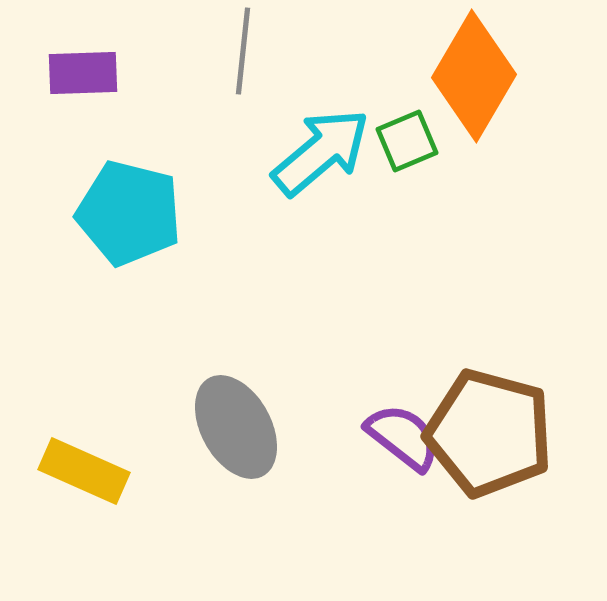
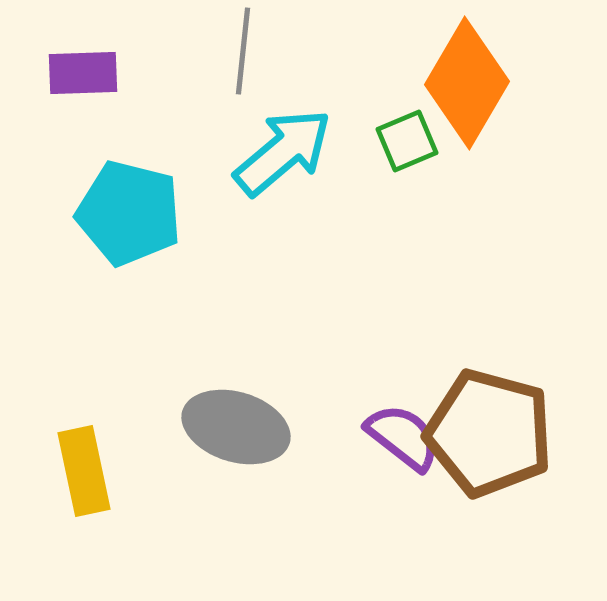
orange diamond: moved 7 px left, 7 px down
cyan arrow: moved 38 px left
gray ellipse: rotated 44 degrees counterclockwise
yellow rectangle: rotated 54 degrees clockwise
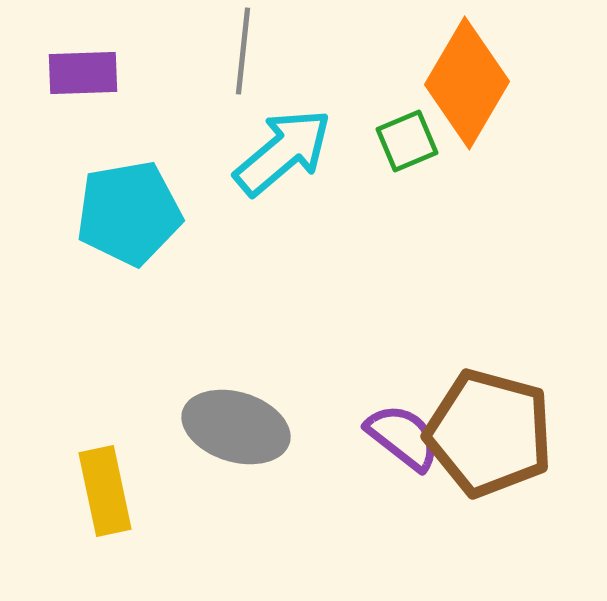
cyan pentagon: rotated 24 degrees counterclockwise
yellow rectangle: moved 21 px right, 20 px down
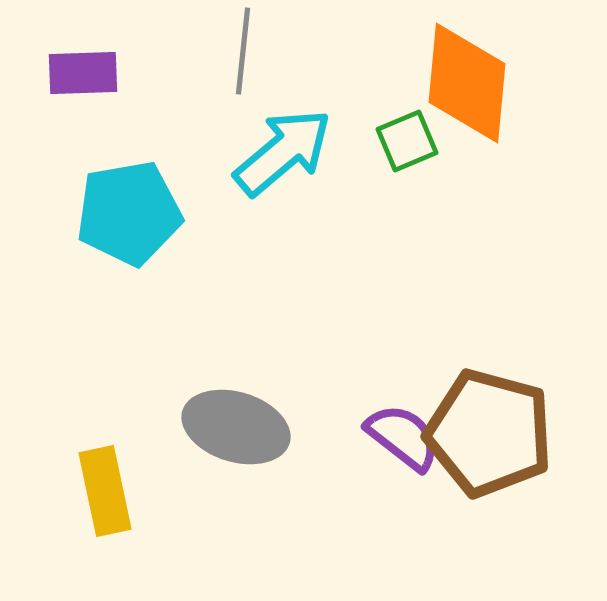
orange diamond: rotated 25 degrees counterclockwise
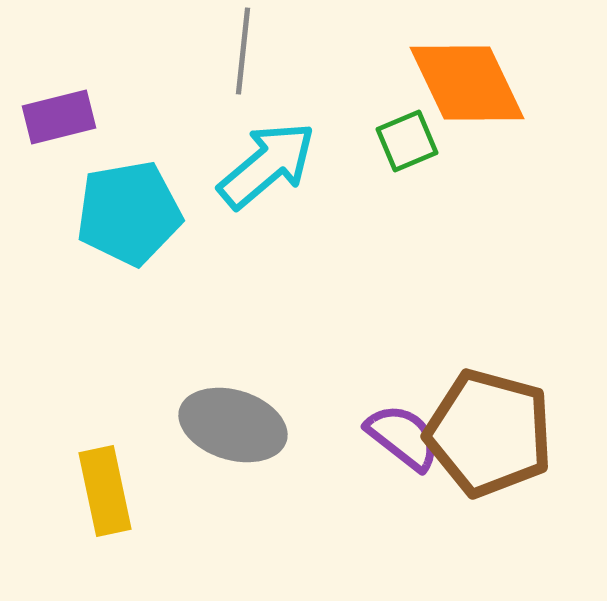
purple rectangle: moved 24 px left, 44 px down; rotated 12 degrees counterclockwise
orange diamond: rotated 31 degrees counterclockwise
cyan arrow: moved 16 px left, 13 px down
gray ellipse: moved 3 px left, 2 px up
